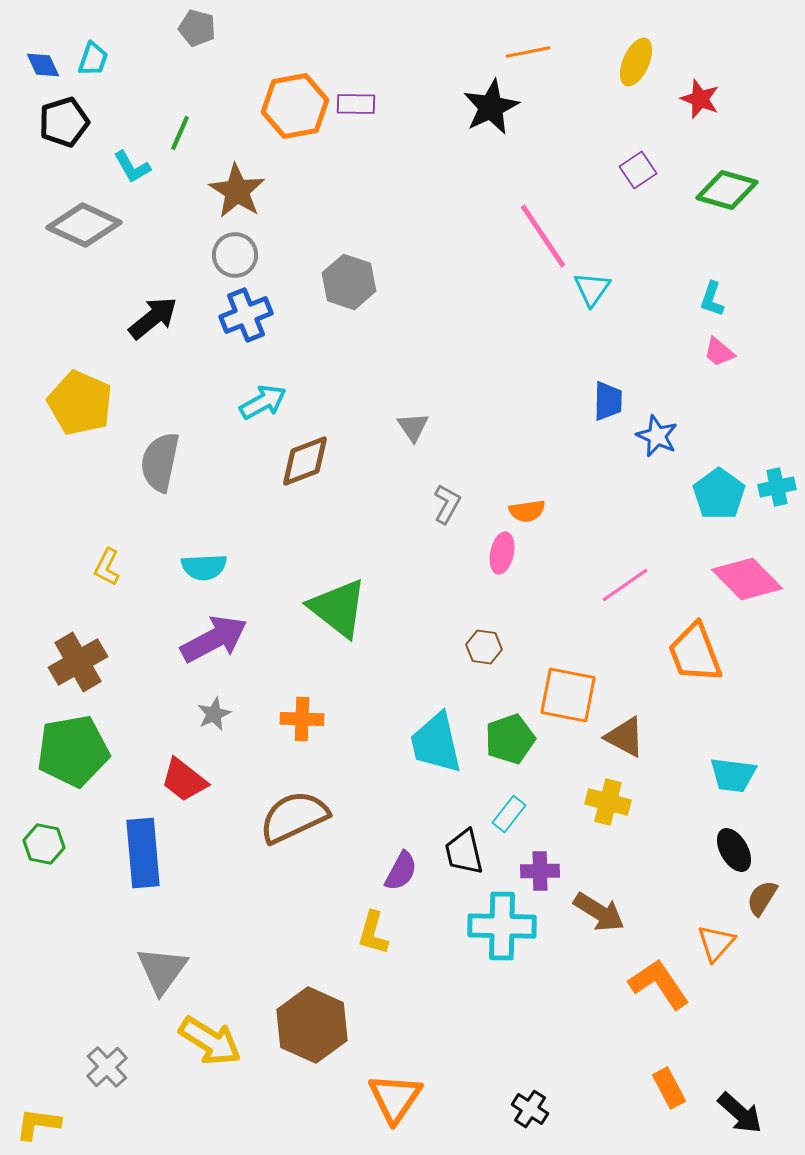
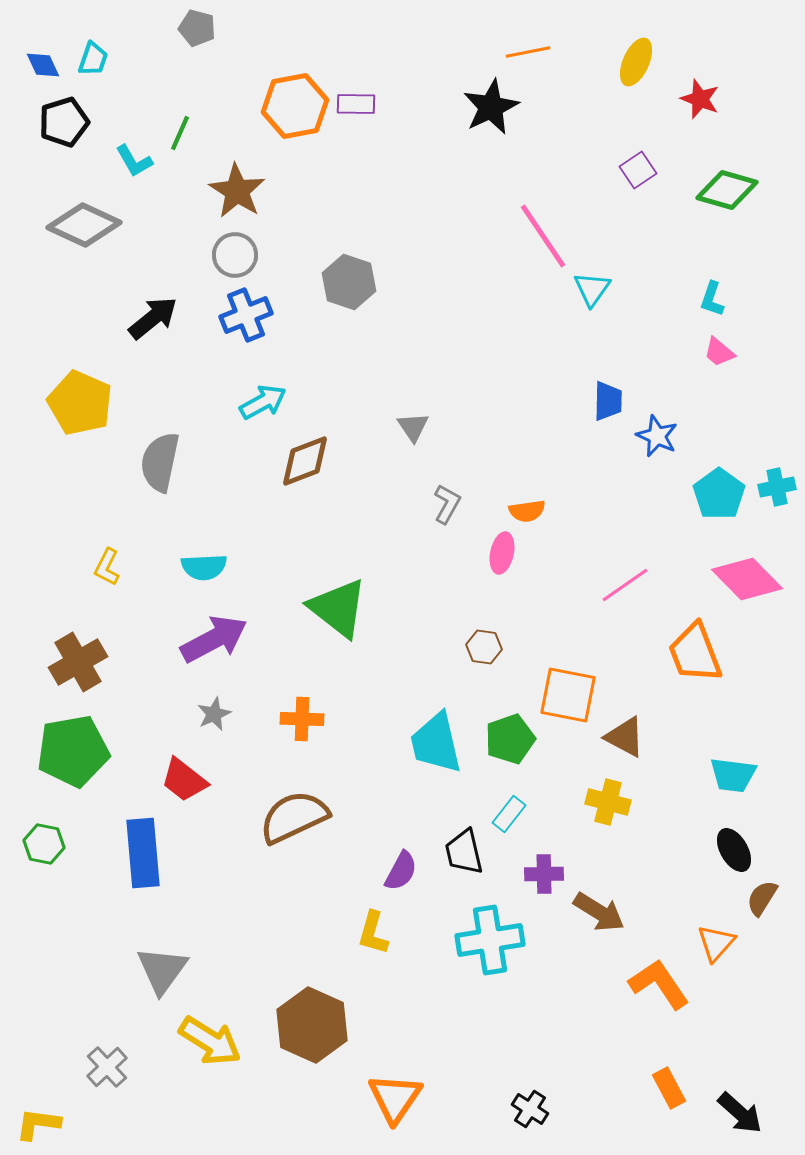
cyan L-shape at (132, 167): moved 2 px right, 6 px up
purple cross at (540, 871): moved 4 px right, 3 px down
cyan cross at (502, 926): moved 12 px left, 14 px down; rotated 10 degrees counterclockwise
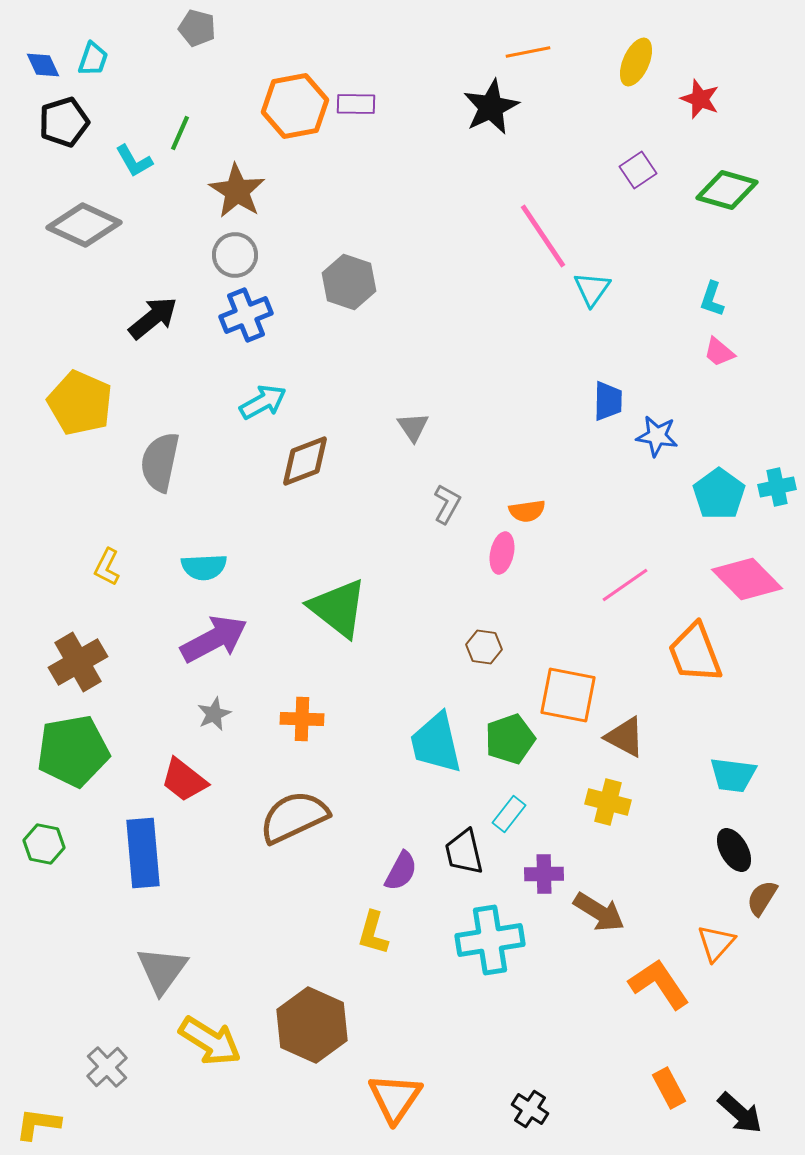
blue star at (657, 436): rotated 15 degrees counterclockwise
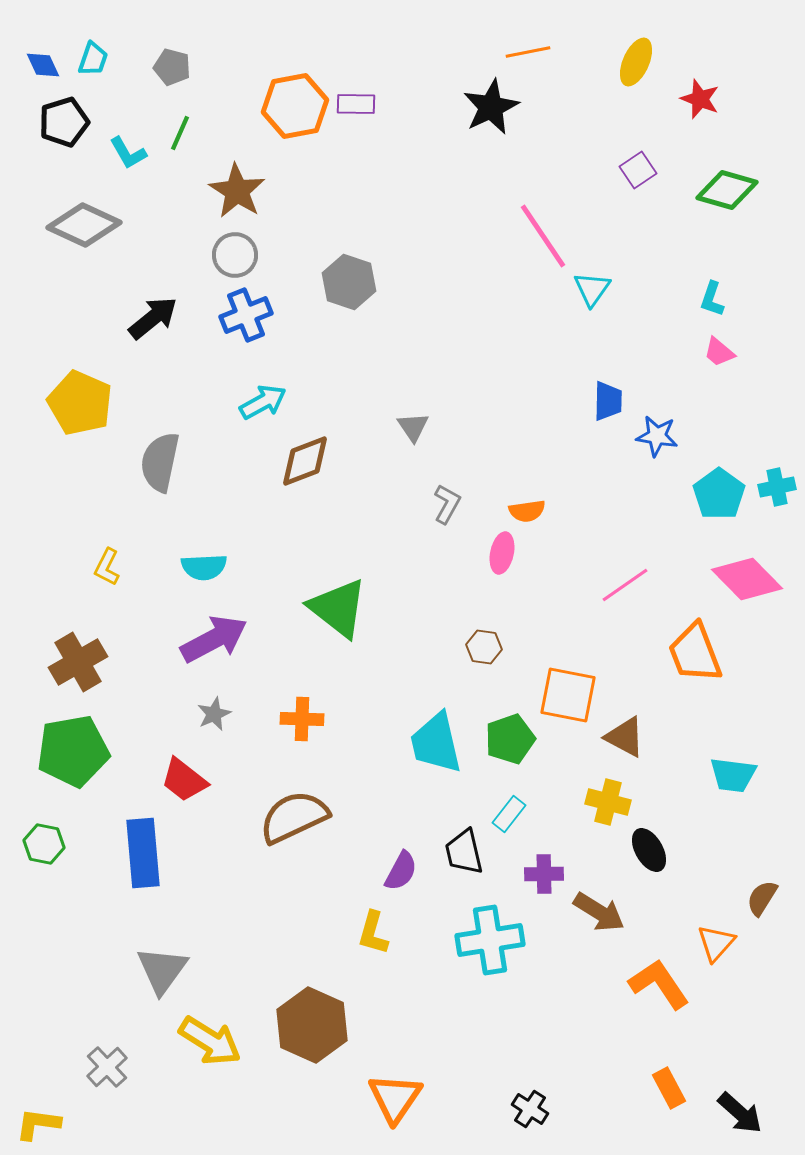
gray pentagon at (197, 28): moved 25 px left, 39 px down
cyan L-shape at (134, 161): moved 6 px left, 8 px up
black ellipse at (734, 850): moved 85 px left
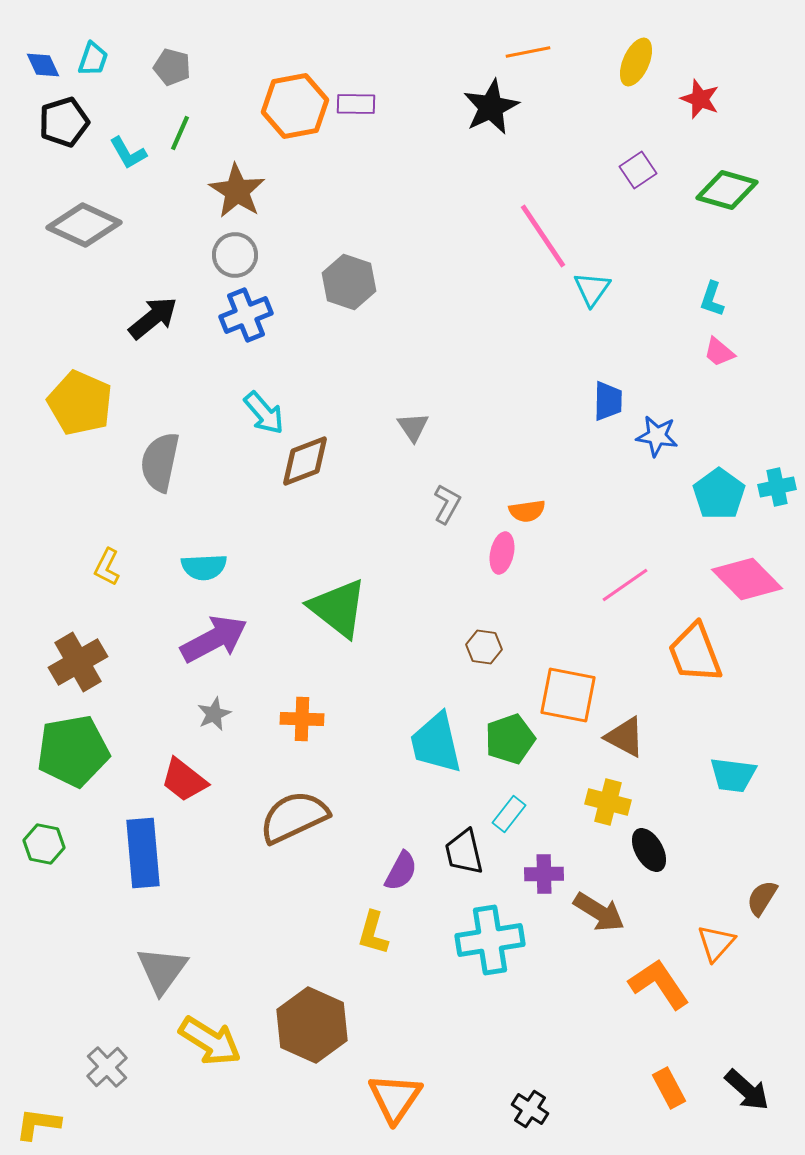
cyan arrow at (263, 402): moved 1 px right, 11 px down; rotated 78 degrees clockwise
black arrow at (740, 1113): moved 7 px right, 23 px up
